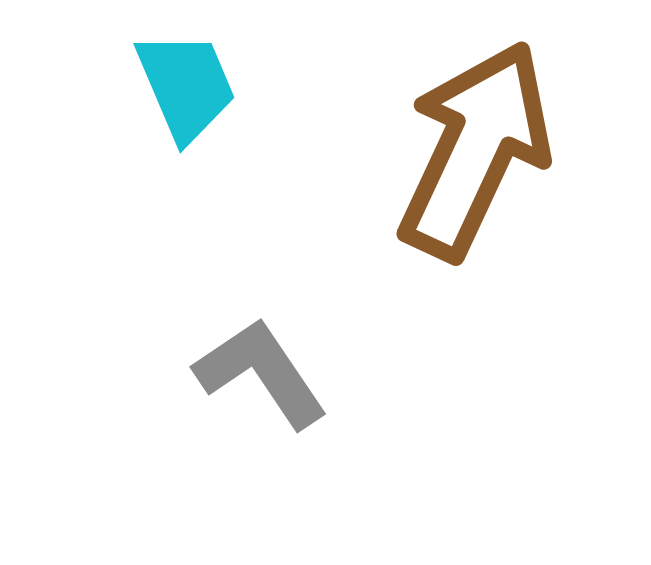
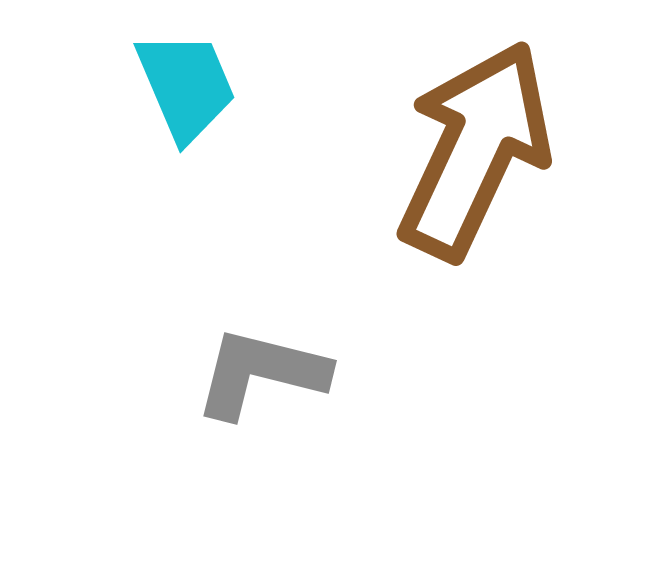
gray L-shape: rotated 42 degrees counterclockwise
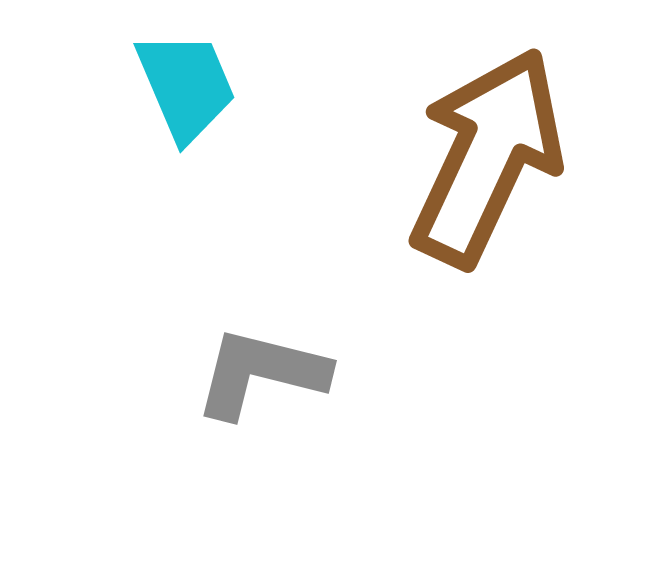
brown arrow: moved 12 px right, 7 px down
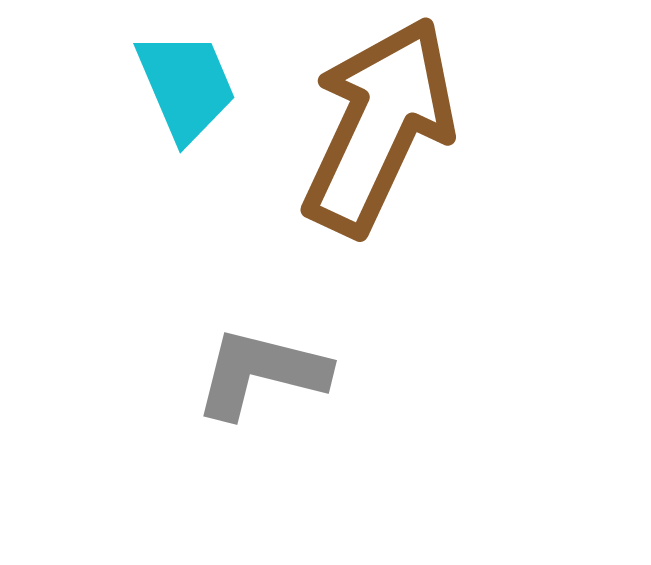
brown arrow: moved 108 px left, 31 px up
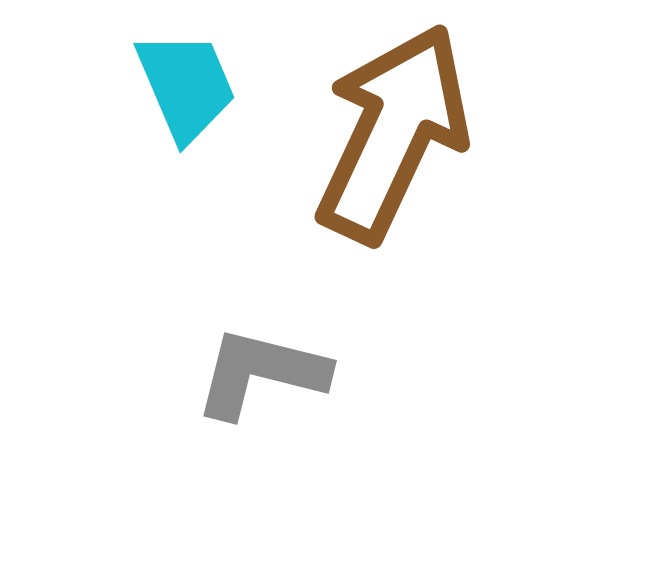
brown arrow: moved 14 px right, 7 px down
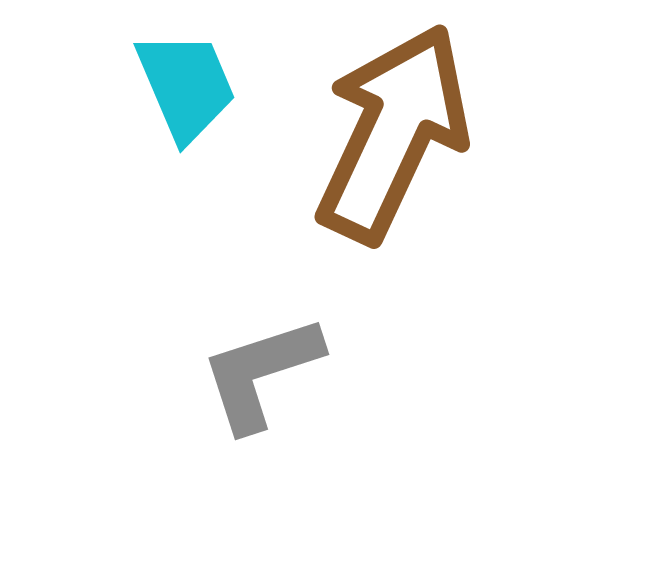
gray L-shape: rotated 32 degrees counterclockwise
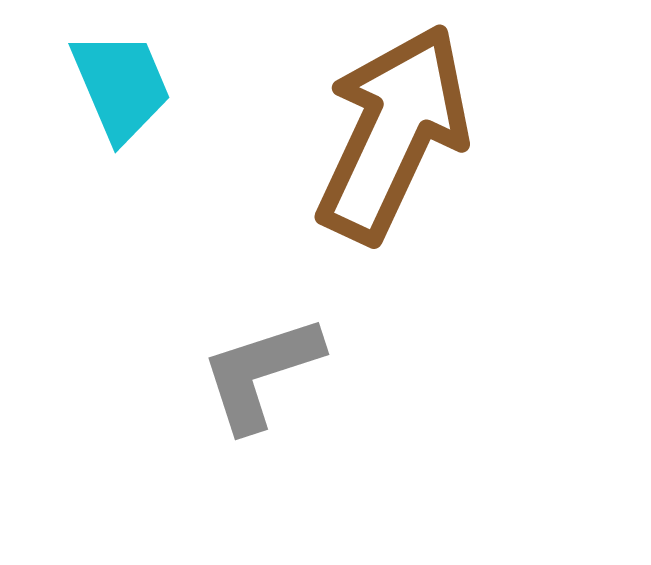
cyan trapezoid: moved 65 px left
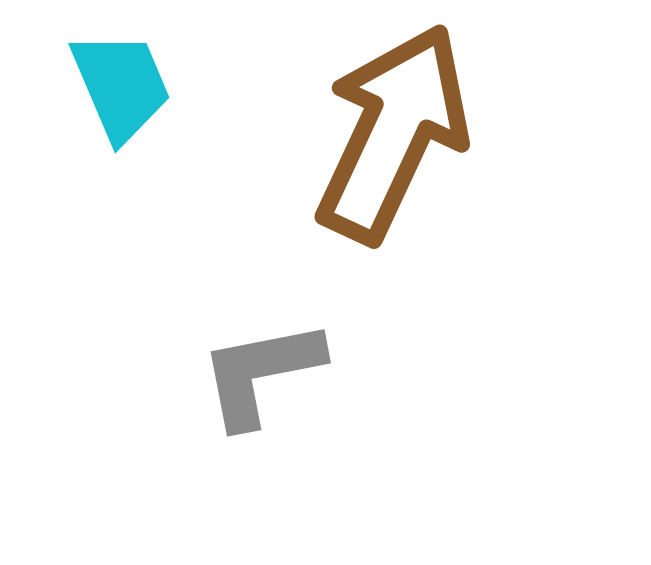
gray L-shape: rotated 7 degrees clockwise
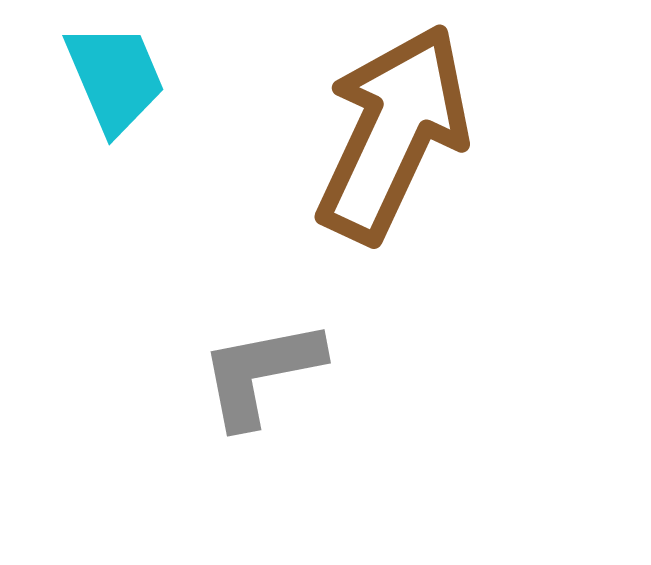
cyan trapezoid: moved 6 px left, 8 px up
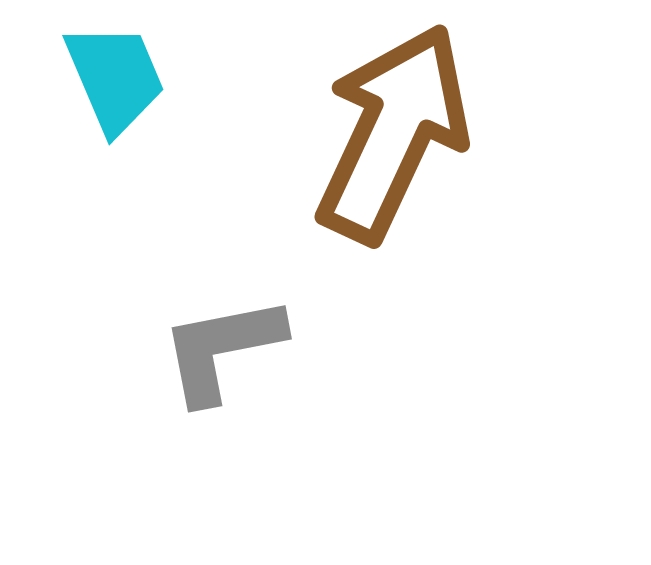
gray L-shape: moved 39 px left, 24 px up
